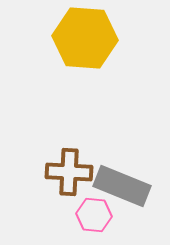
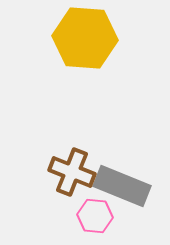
brown cross: moved 3 px right; rotated 18 degrees clockwise
pink hexagon: moved 1 px right, 1 px down
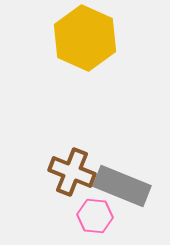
yellow hexagon: rotated 20 degrees clockwise
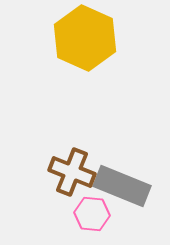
pink hexagon: moved 3 px left, 2 px up
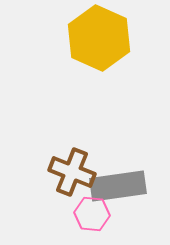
yellow hexagon: moved 14 px right
gray rectangle: moved 4 px left; rotated 30 degrees counterclockwise
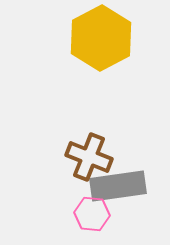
yellow hexagon: moved 2 px right; rotated 8 degrees clockwise
brown cross: moved 17 px right, 15 px up
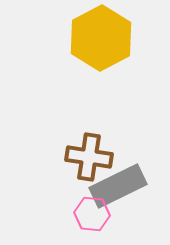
brown cross: rotated 12 degrees counterclockwise
gray rectangle: rotated 18 degrees counterclockwise
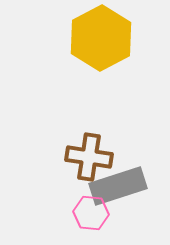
gray rectangle: rotated 8 degrees clockwise
pink hexagon: moved 1 px left, 1 px up
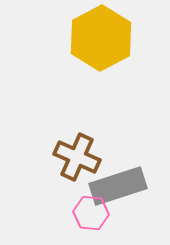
brown cross: moved 12 px left; rotated 15 degrees clockwise
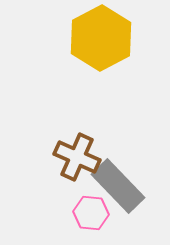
gray rectangle: rotated 64 degrees clockwise
